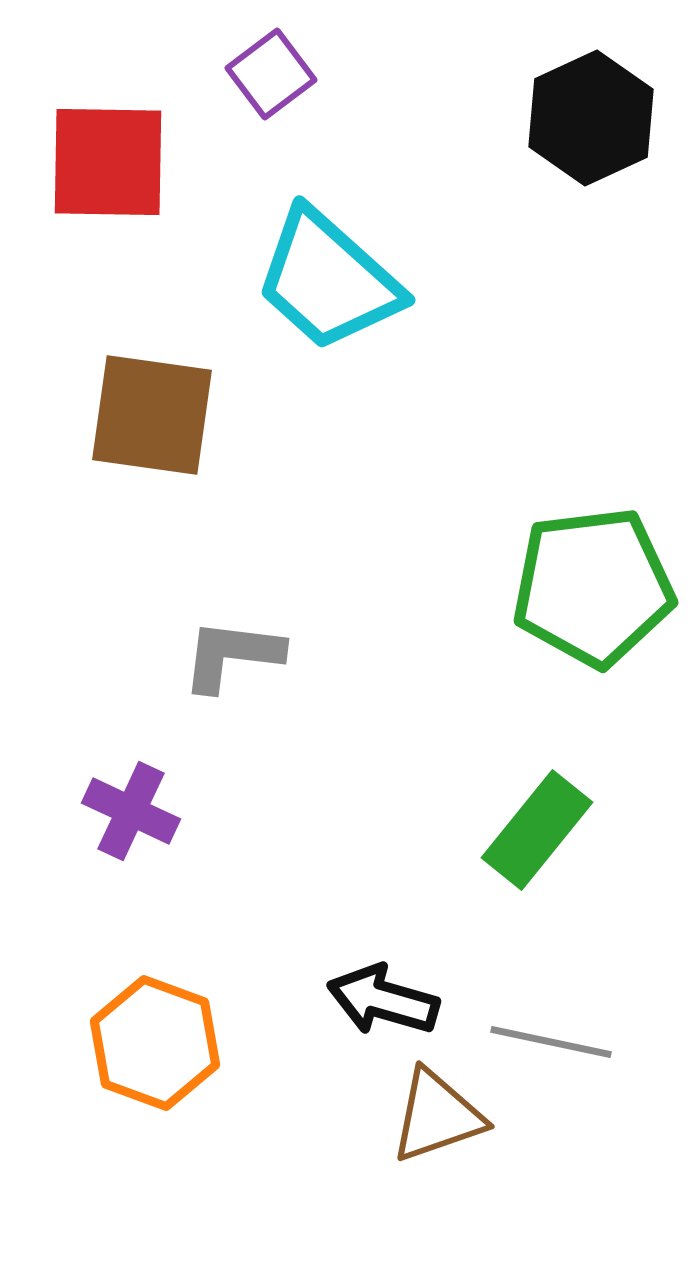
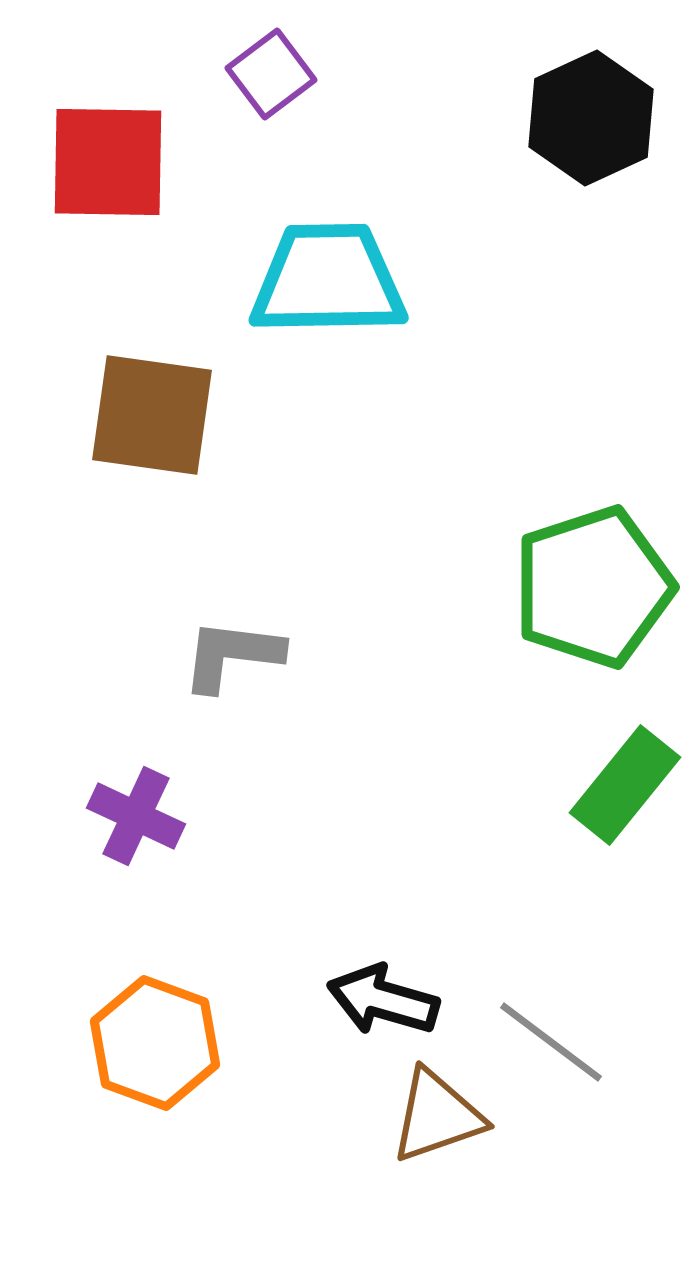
cyan trapezoid: rotated 137 degrees clockwise
green pentagon: rotated 11 degrees counterclockwise
purple cross: moved 5 px right, 5 px down
green rectangle: moved 88 px right, 45 px up
gray line: rotated 25 degrees clockwise
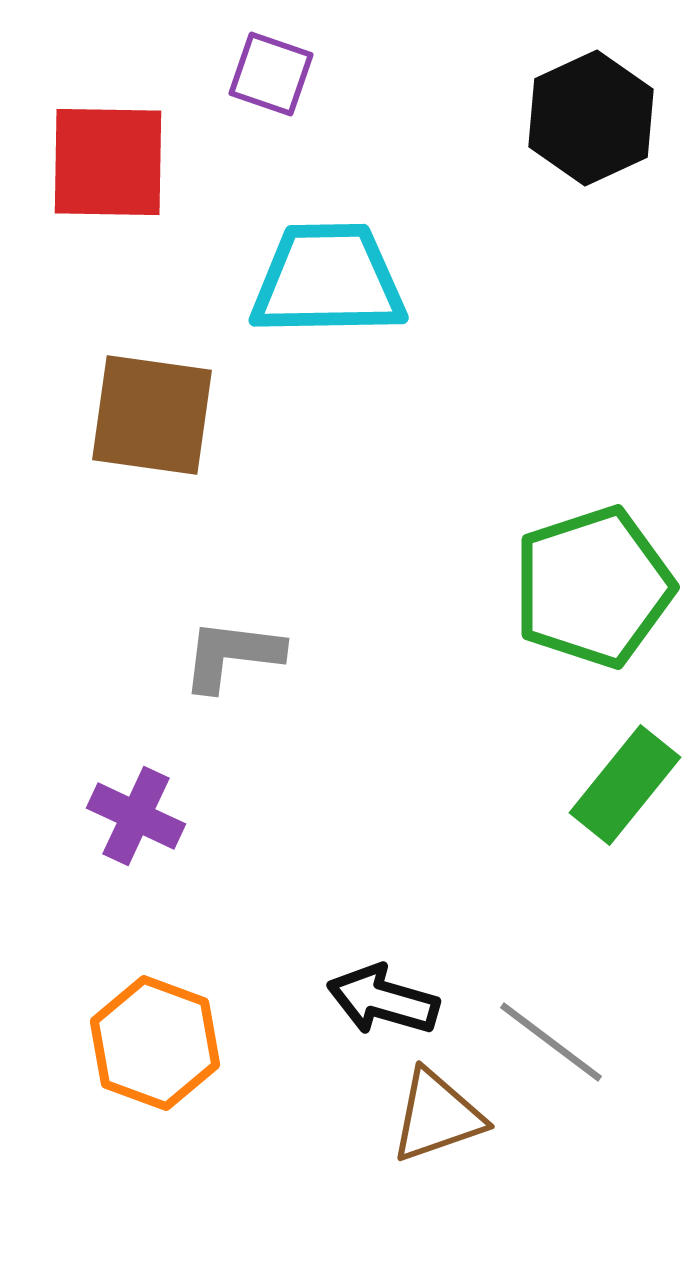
purple square: rotated 34 degrees counterclockwise
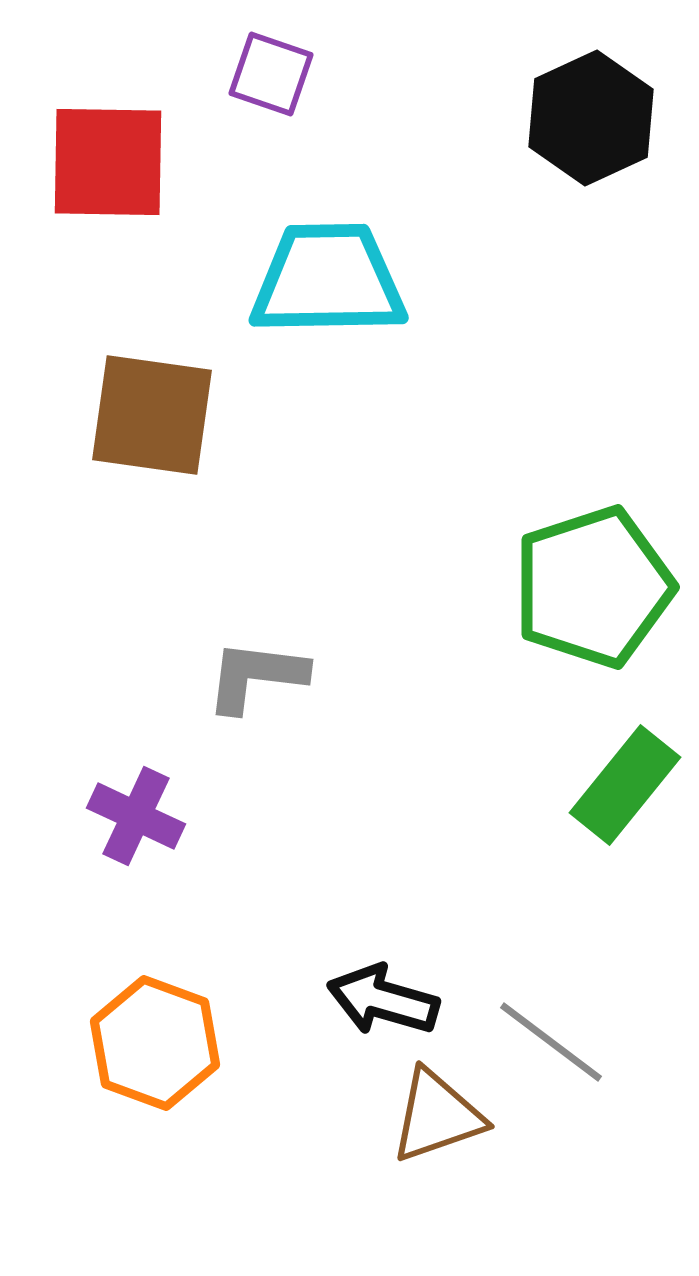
gray L-shape: moved 24 px right, 21 px down
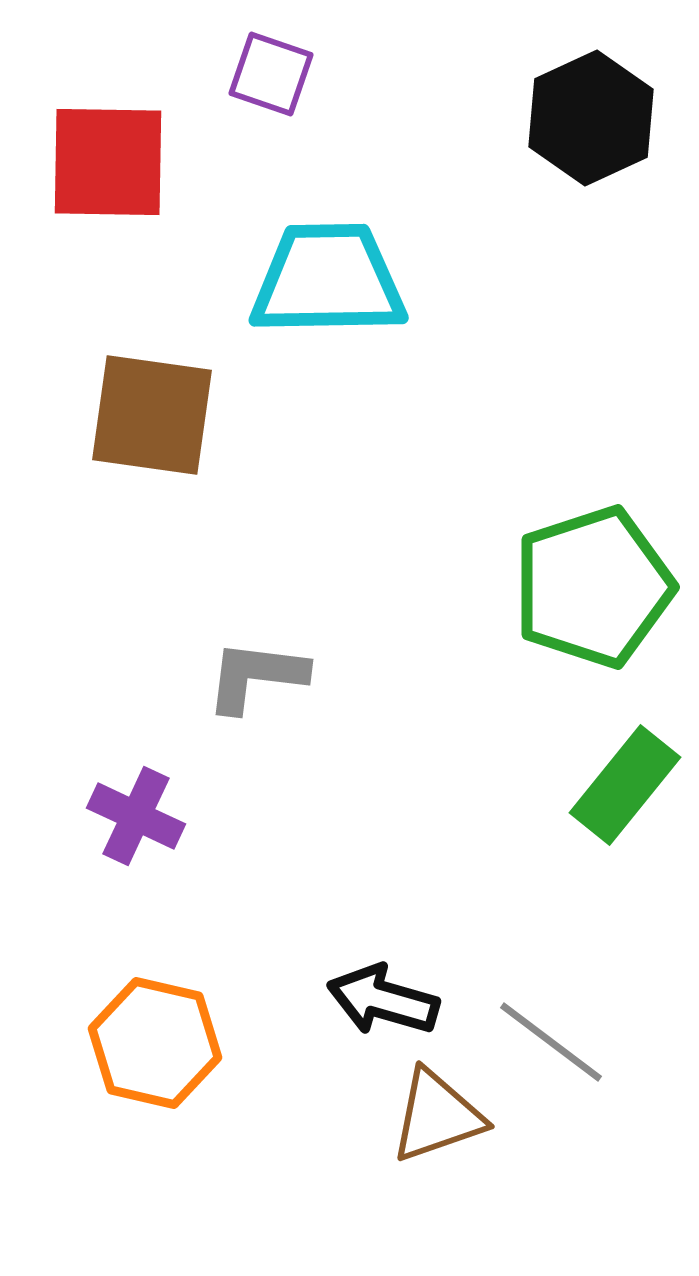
orange hexagon: rotated 7 degrees counterclockwise
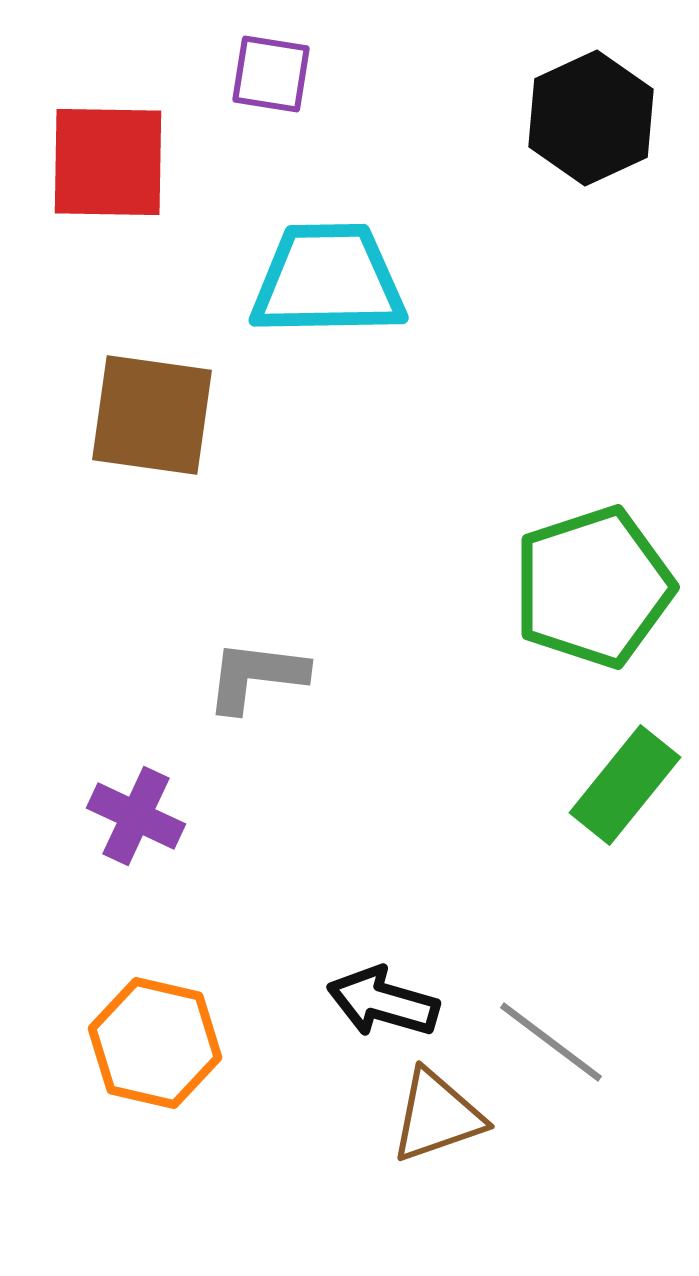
purple square: rotated 10 degrees counterclockwise
black arrow: moved 2 px down
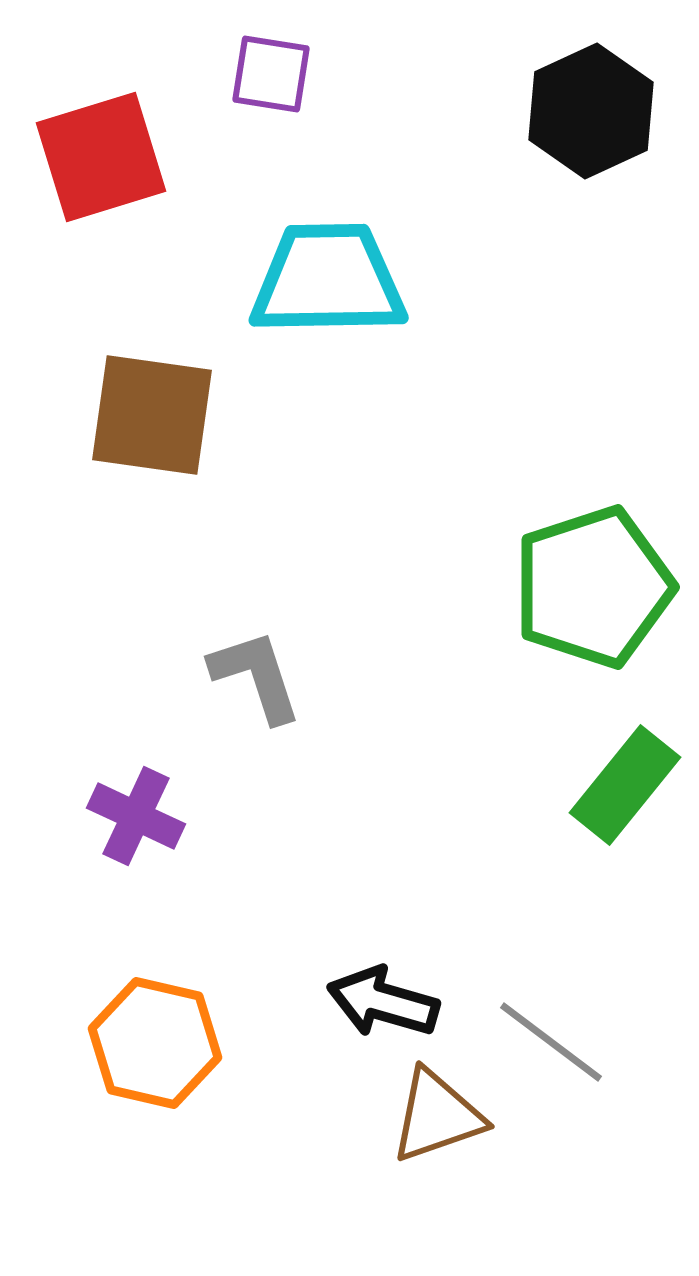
black hexagon: moved 7 px up
red square: moved 7 px left, 5 px up; rotated 18 degrees counterclockwise
gray L-shape: rotated 65 degrees clockwise
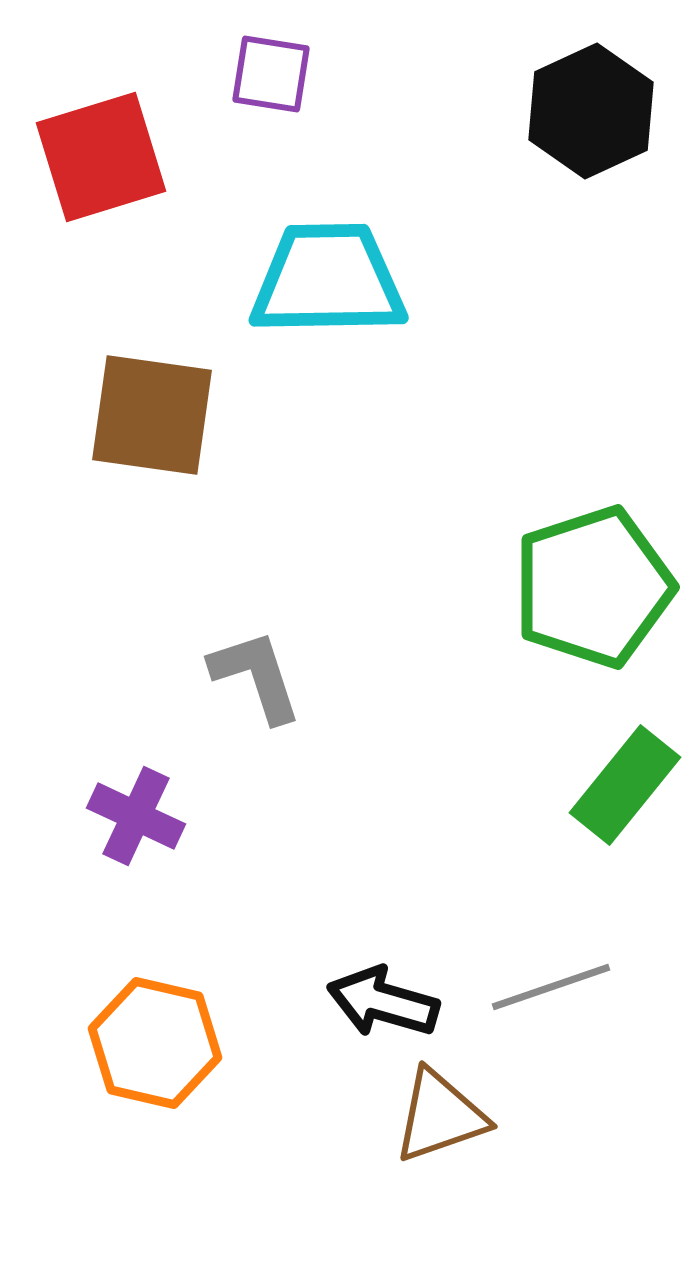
gray line: moved 55 px up; rotated 56 degrees counterclockwise
brown triangle: moved 3 px right
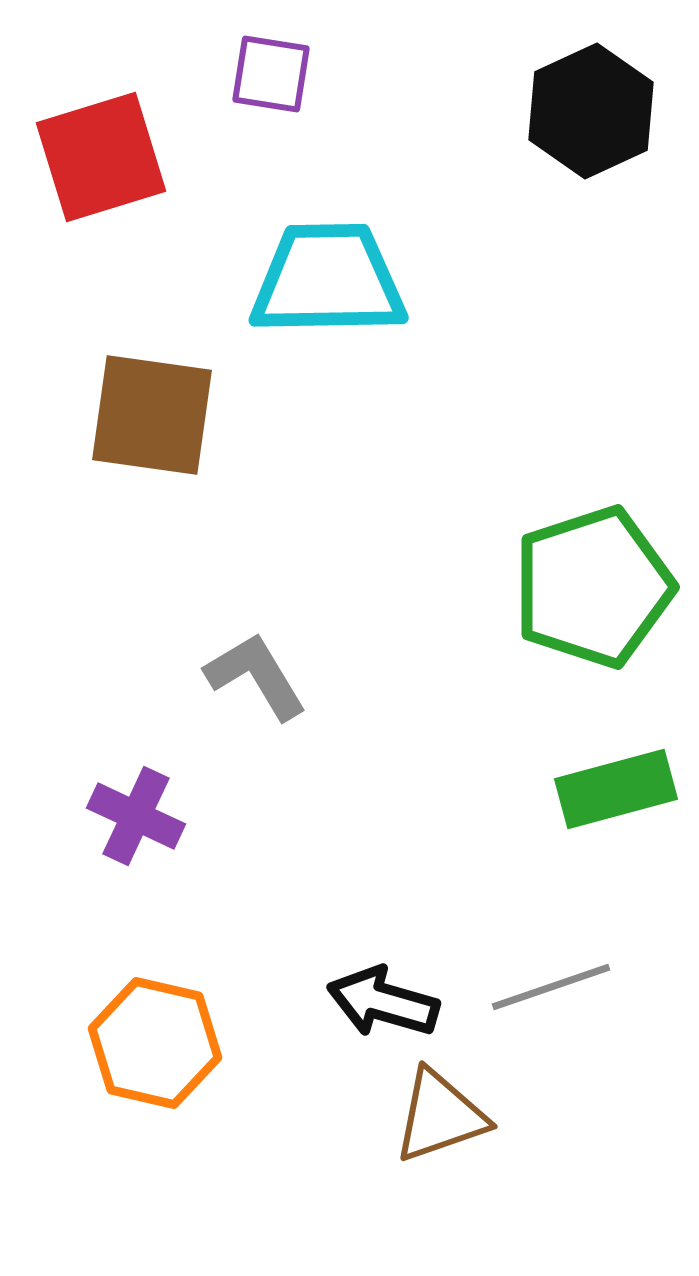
gray L-shape: rotated 13 degrees counterclockwise
green rectangle: moved 9 px left, 4 px down; rotated 36 degrees clockwise
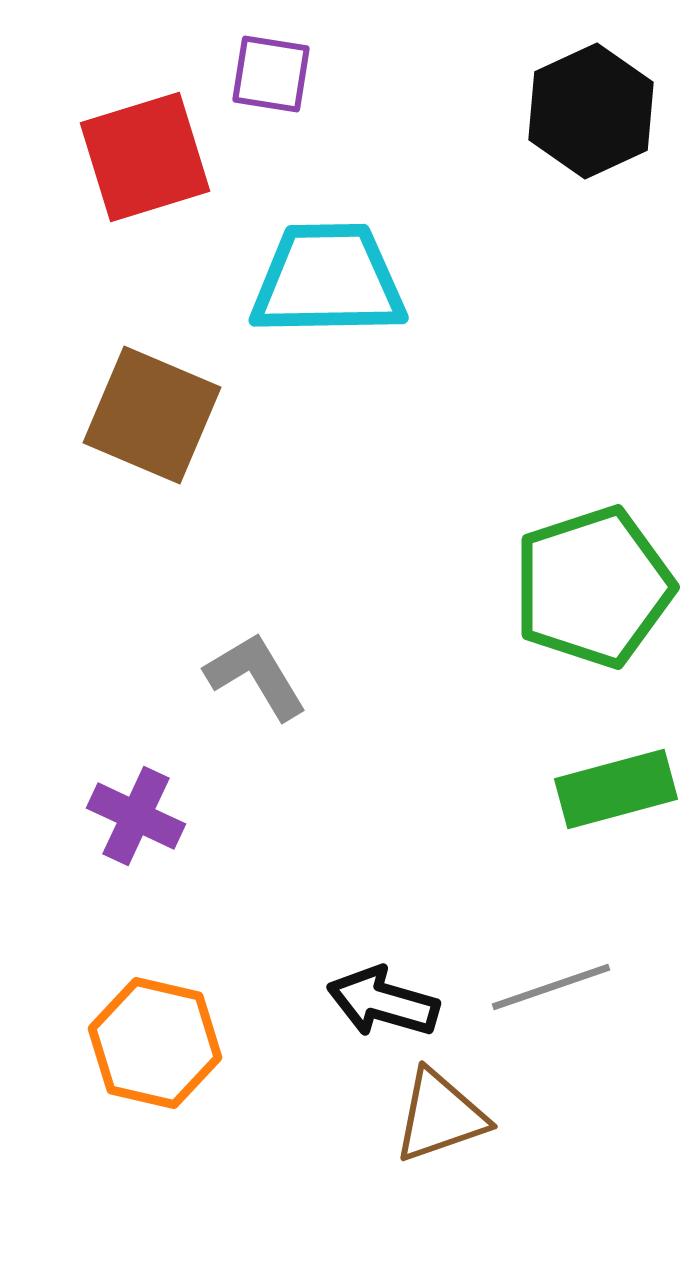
red square: moved 44 px right
brown square: rotated 15 degrees clockwise
